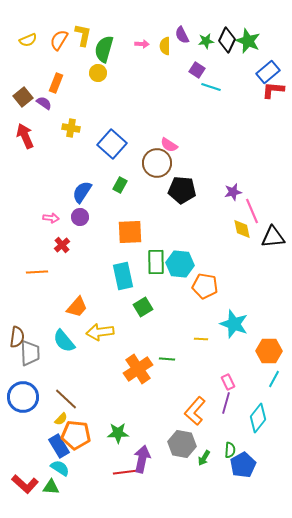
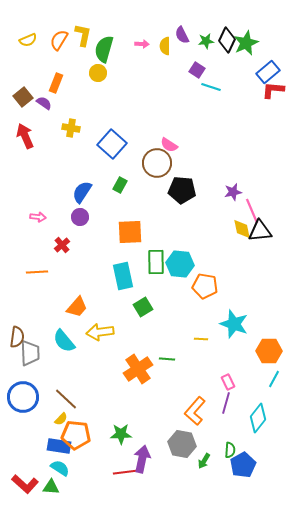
green star at (248, 41): moved 2 px left, 2 px down; rotated 25 degrees clockwise
pink arrow at (51, 218): moved 13 px left, 1 px up
black triangle at (273, 237): moved 13 px left, 6 px up
green star at (118, 433): moved 3 px right, 1 px down
blue rectangle at (59, 446): rotated 50 degrees counterclockwise
green arrow at (204, 458): moved 3 px down
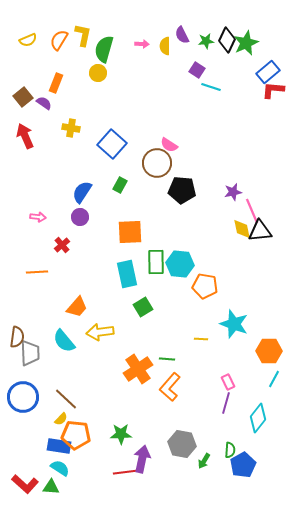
cyan rectangle at (123, 276): moved 4 px right, 2 px up
orange L-shape at (195, 411): moved 25 px left, 24 px up
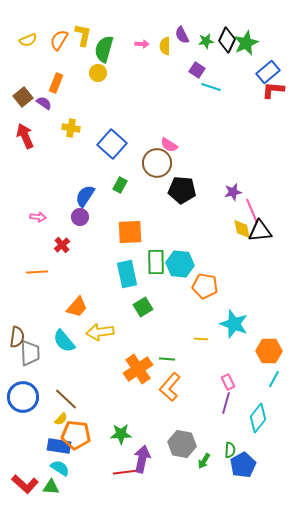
blue semicircle at (82, 192): moved 3 px right, 4 px down
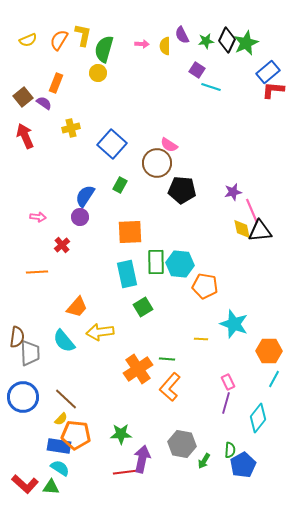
yellow cross at (71, 128): rotated 24 degrees counterclockwise
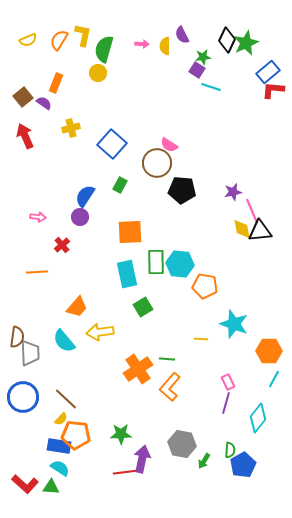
green star at (206, 41): moved 3 px left, 16 px down
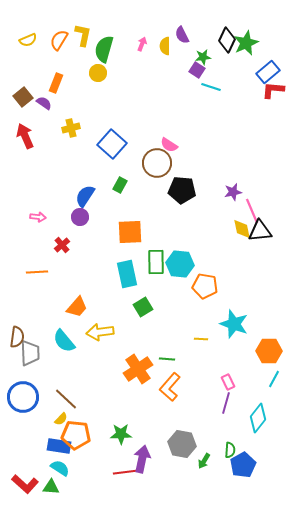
pink arrow at (142, 44): rotated 72 degrees counterclockwise
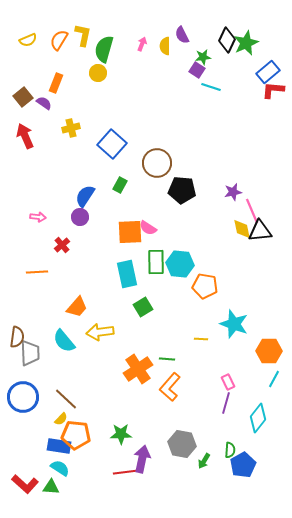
pink semicircle at (169, 145): moved 21 px left, 83 px down
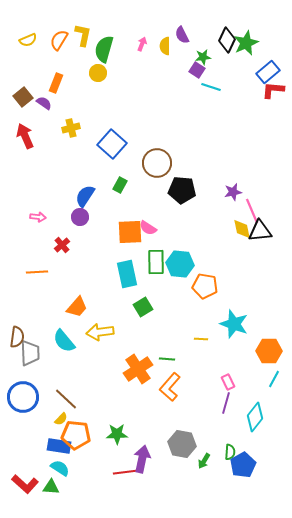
cyan diamond at (258, 418): moved 3 px left, 1 px up
green star at (121, 434): moved 4 px left
green semicircle at (230, 450): moved 2 px down
